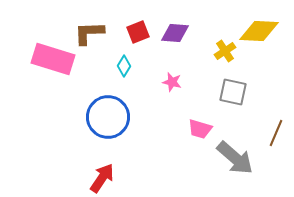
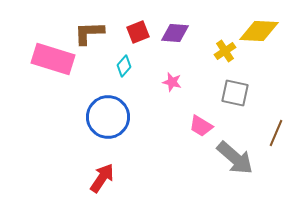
cyan diamond: rotated 10 degrees clockwise
gray square: moved 2 px right, 1 px down
pink trapezoid: moved 1 px right, 3 px up; rotated 15 degrees clockwise
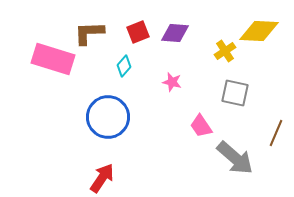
pink trapezoid: rotated 25 degrees clockwise
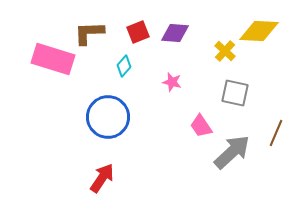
yellow cross: rotated 15 degrees counterclockwise
gray arrow: moved 3 px left, 6 px up; rotated 84 degrees counterclockwise
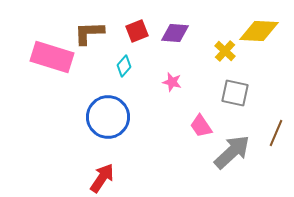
red square: moved 1 px left, 1 px up
pink rectangle: moved 1 px left, 2 px up
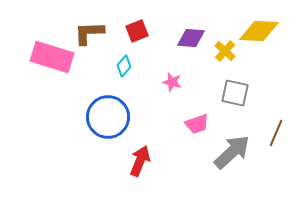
purple diamond: moved 16 px right, 5 px down
pink trapezoid: moved 4 px left, 2 px up; rotated 75 degrees counterclockwise
red arrow: moved 38 px right, 17 px up; rotated 12 degrees counterclockwise
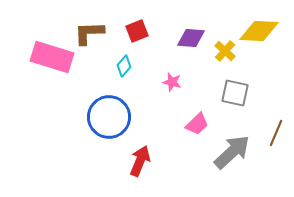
blue circle: moved 1 px right
pink trapezoid: rotated 25 degrees counterclockwise
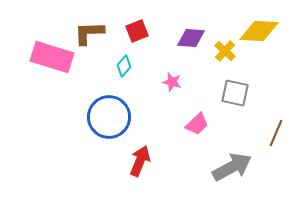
gray arrow: moved 15 px down; rotated 15 degrees clockwise
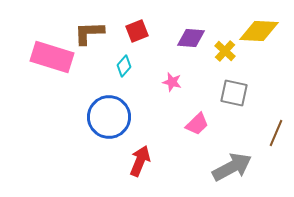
gray square: moved 1 px left
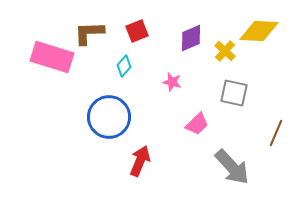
purple diamond: rotated 28 degrees counterclockwise
gray arrow: rotated 75 degrees clockwise
